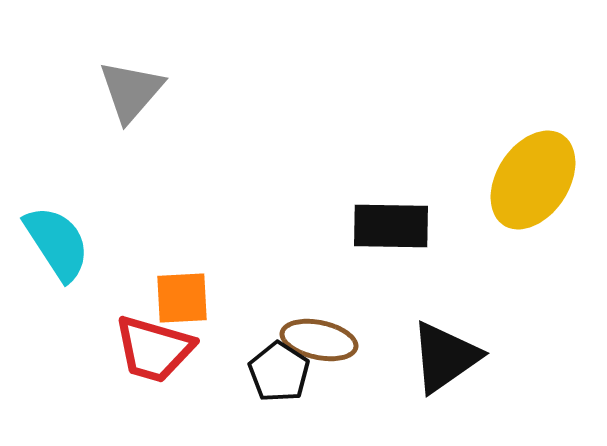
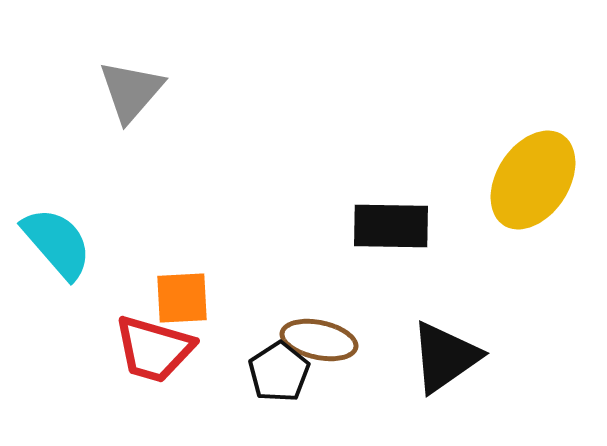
cyan semicircle: rotated 8 degrees counterclockwise
black pentagon: rotated 6 degrees clockwise
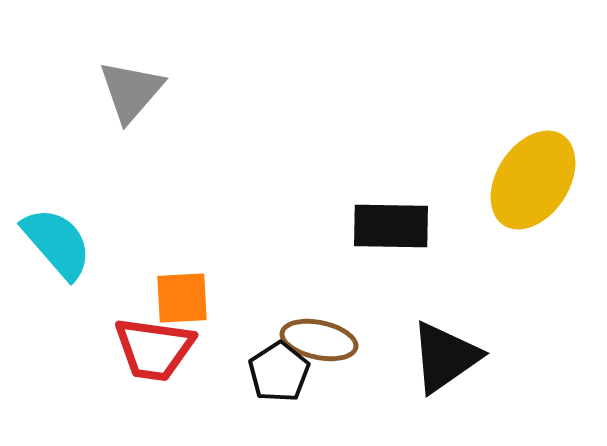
red trapezoid: rotated 8 degrees counterclockwise
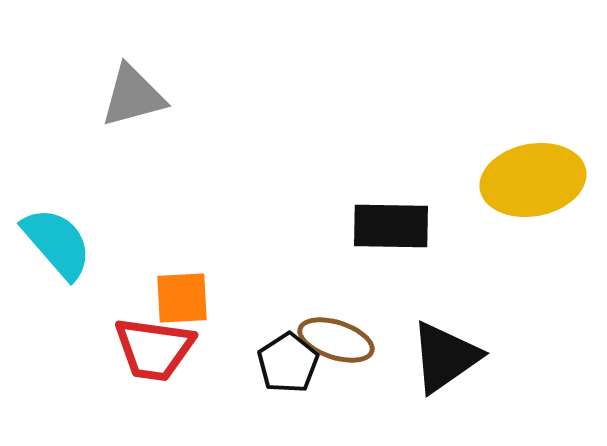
gray triangle: moved 2 px right, 5 px down; rotated 34 degrees clockwise
yellow ellipse: rotated 46 degrees clockwise
brown ellipse: moved 17 px right; rotated 6 degrees clockwise
black pentagon: moved 9 px right, 9 px up
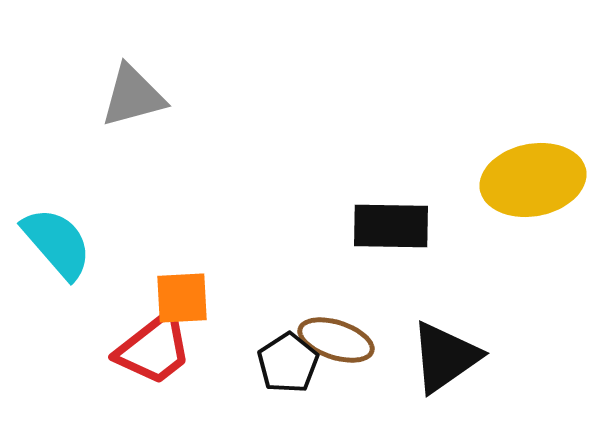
red trapezoid: rotated 46 degrees counterclockwise
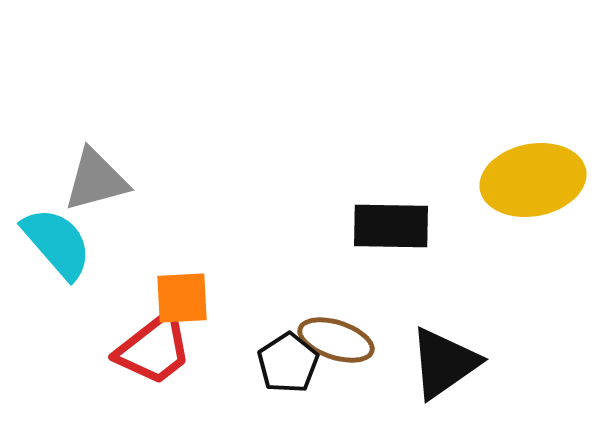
gray triangle: moved 37 px left, 84 px down
black triangle: moved 1 px left, 6 px down
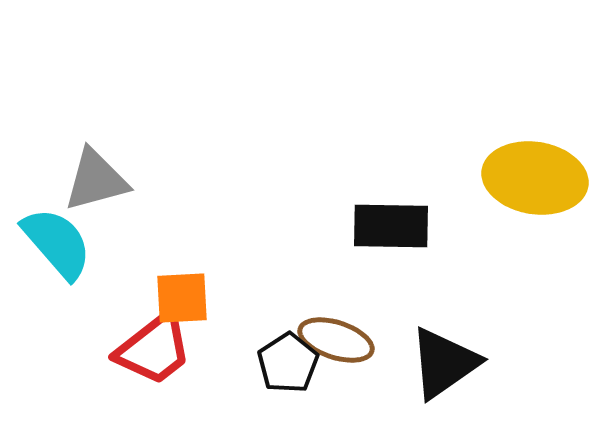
yellow ellipse: moved 2 px right, 2 px up; rotated 20 degrees clockwise
